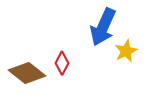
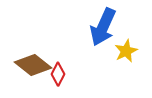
red diamond: moved 4 px left, 11 px down
brown diamond: moved 6 px right, 8 px up
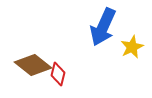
yellow star: moved 6 px right, 4 px up
red diamond: rotated 15 degrees counterclockwise
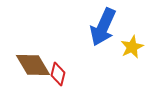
brown diamond: rotated 21 degrees clockwise
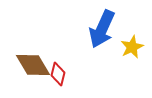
blue arrow: moved 1 px left, 2 px down
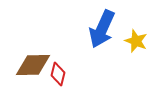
yellow star: moved 4 px right, 6 px up; rotated 25 degrees counterclockwise
brown diamond: rotated 60 degrees counterclockwise
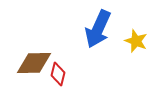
blue arrow: moved 4 px left
brown diamond: moved 1 px right, 2 px up
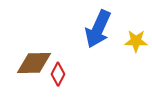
yellow star: rotated 20 degrees counterclockwise
red diamond: rotated 15 degrees clockwise
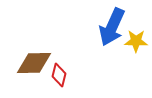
blue arrow: moved 14 px right, 2 px up
red diamond: moved 1 px right, 1 px down; rotated 15 degrees counterclockwise
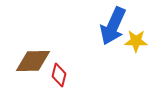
blue arrow: moved 1 px right, 1 px up
brown diamond: moved 1 px left, 2 px up
